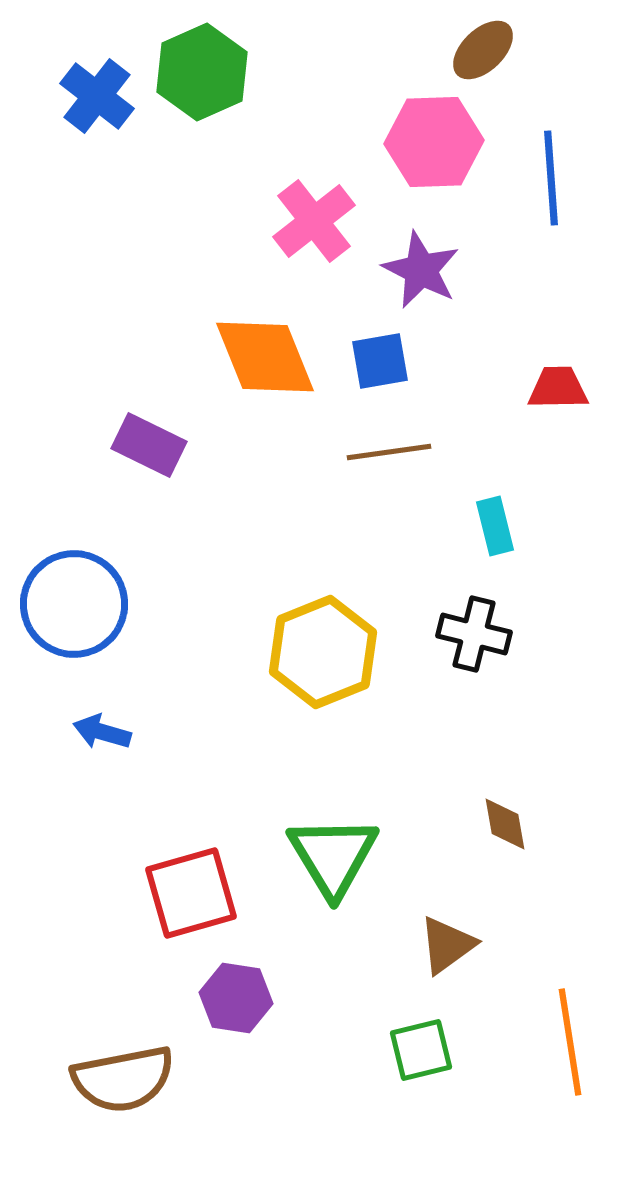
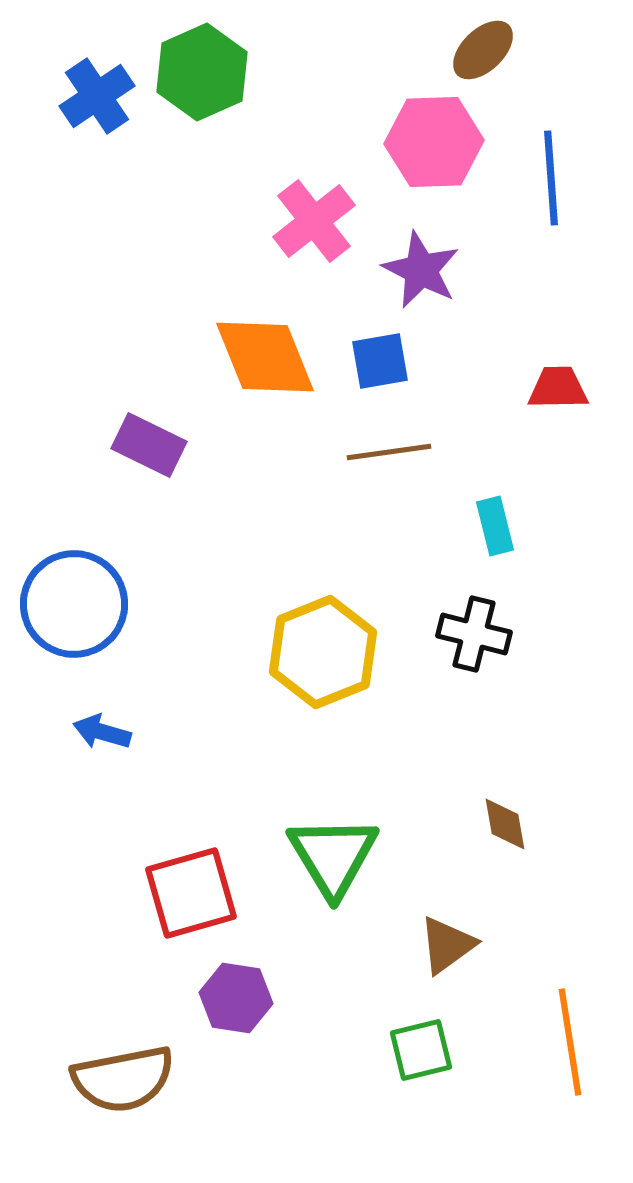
blue cross: rotated 18 degrees clockwise
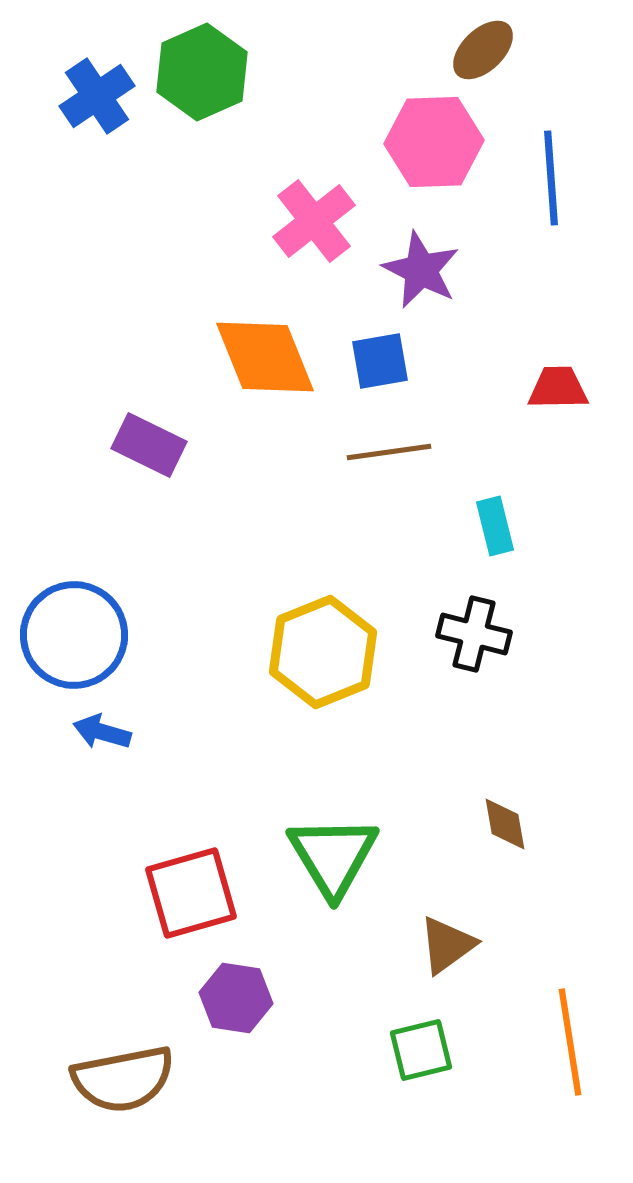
blue circle: moved 31 px down
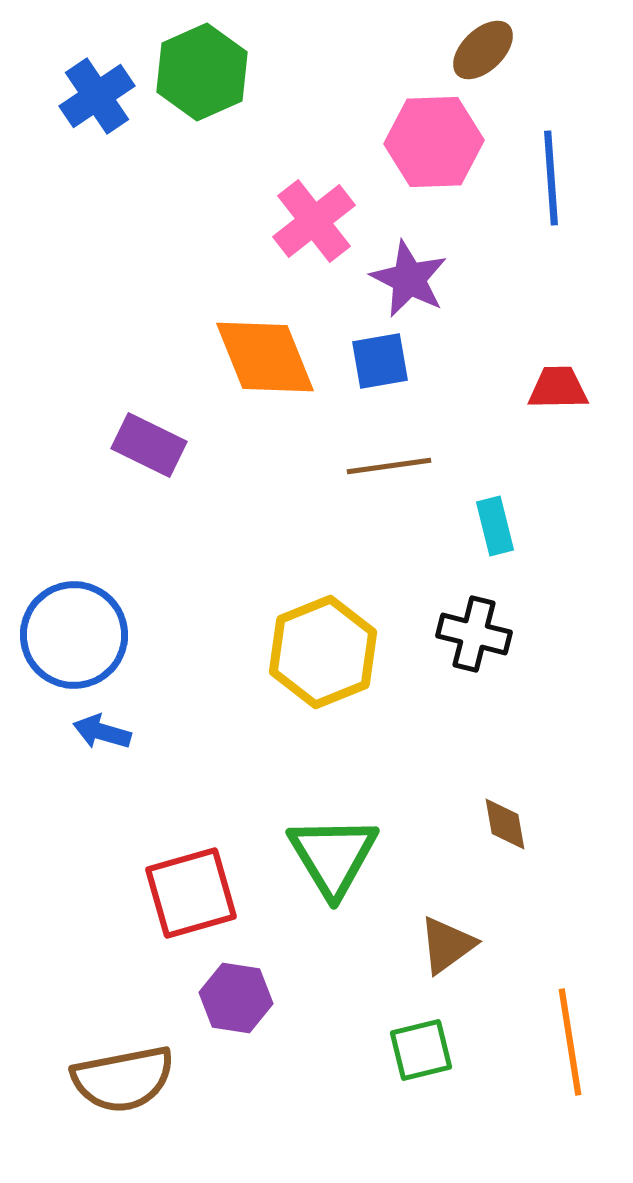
purple star: moved 12 px left, 9 px down
brown line: moved 14 px down
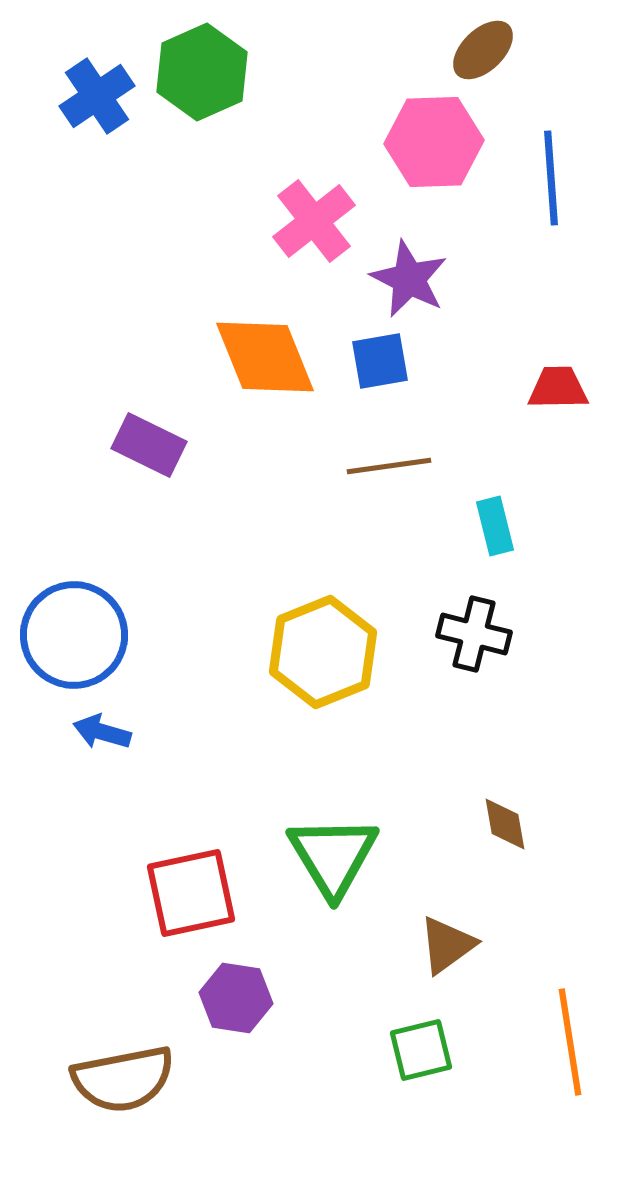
red square: rotated 4 degrees clockwise
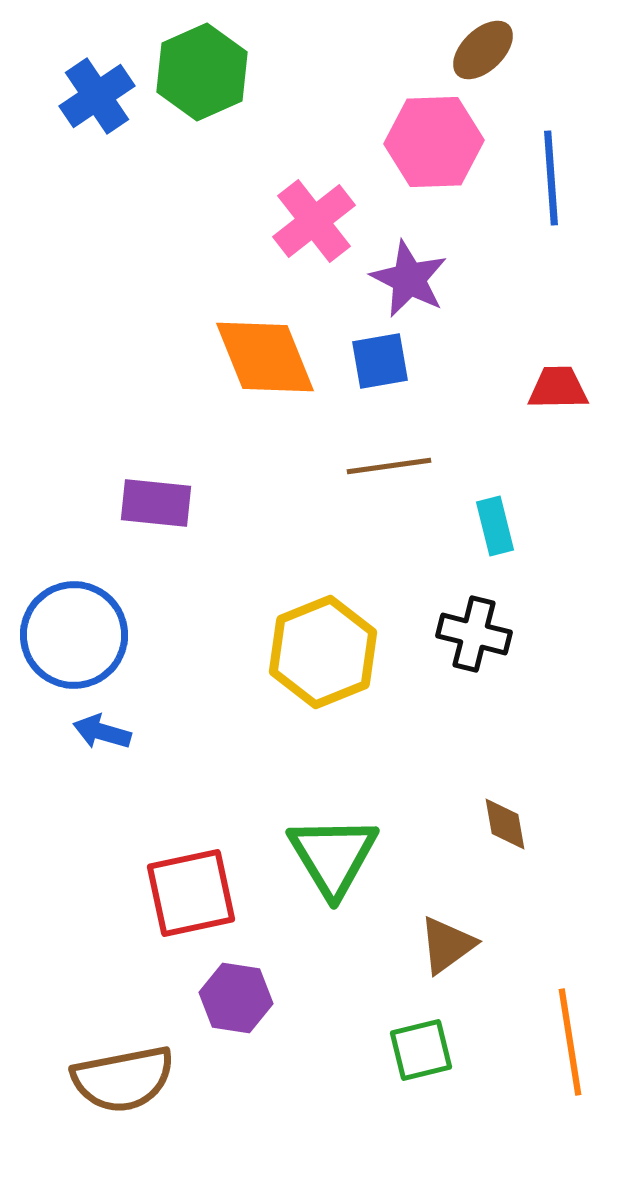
purple rectangle: moved 7 px right, 58 px down; rotated 20 degrees counterclockwise
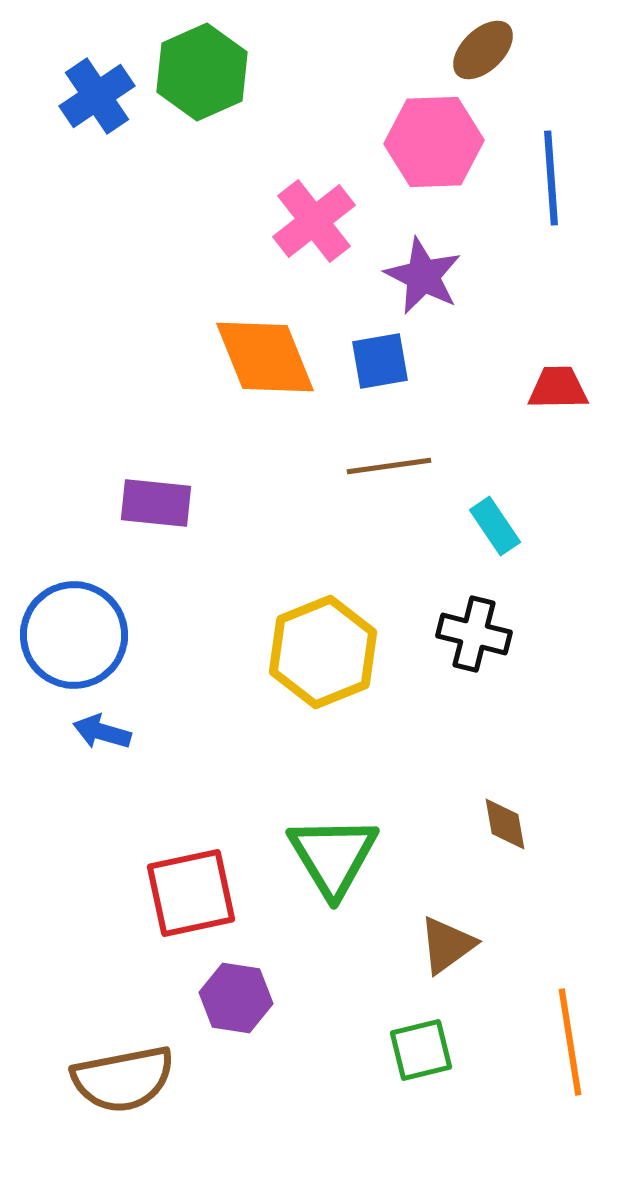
purple star: moved 14 px right, 3 px up
cyan rectangle: rotated 20 degrees counterclockwise
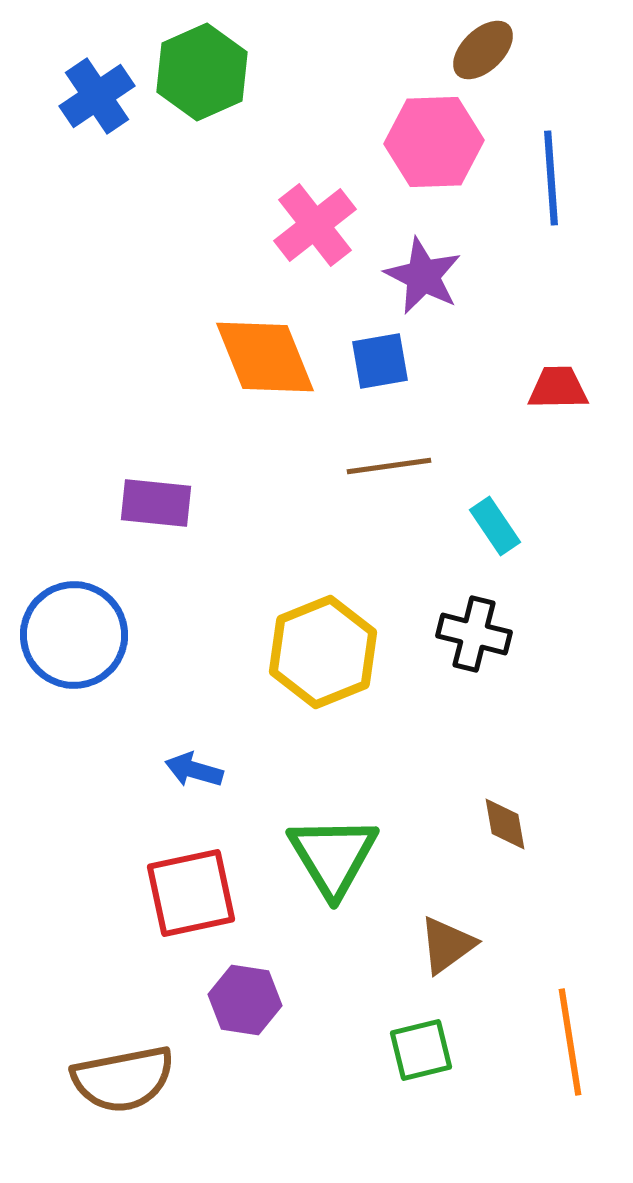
pink cross: moved 1 px right, 4 px down
blue arrow: moved 92 px right, 38 px down
purple hexagon: moved 9 px right, 2 px down
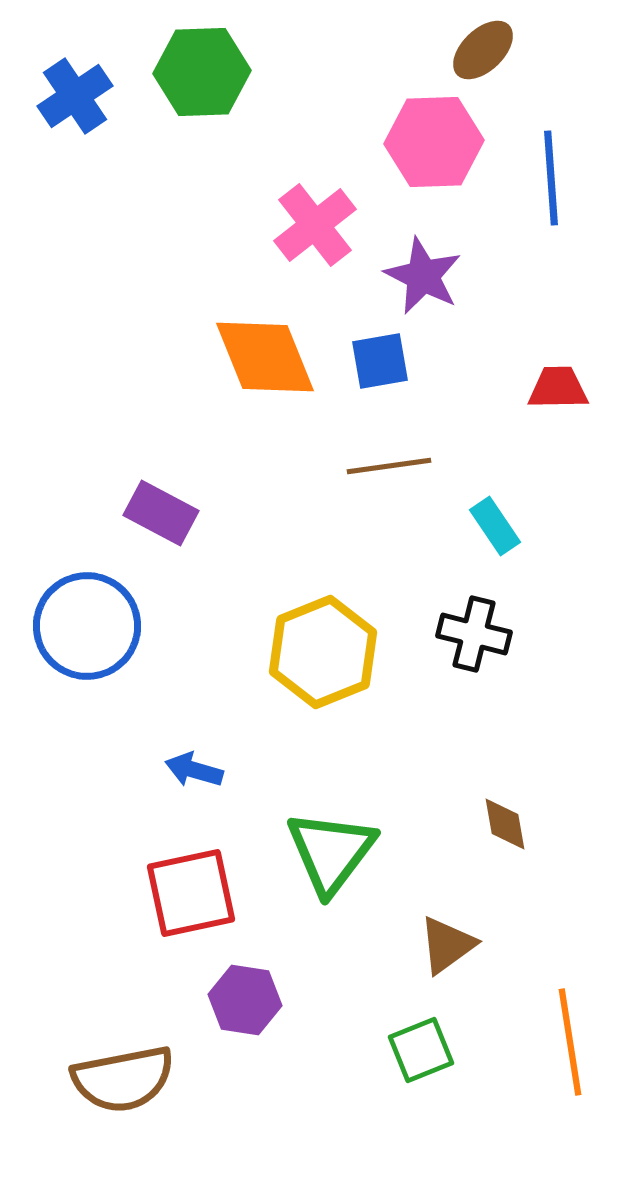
green hexagon: rotated 22 degrees clockwise
blue cross: moved 22 px left
purple rectangle: moved 5 px right, 10 px down; rotated 22 degrees clockwise
blue circle: moved 13 px right, 9 px up
green triangle: moved 2 px left, 4 px up; rotated 8 degrees clockwise
green square: rotated 8 degrees counterclockwise
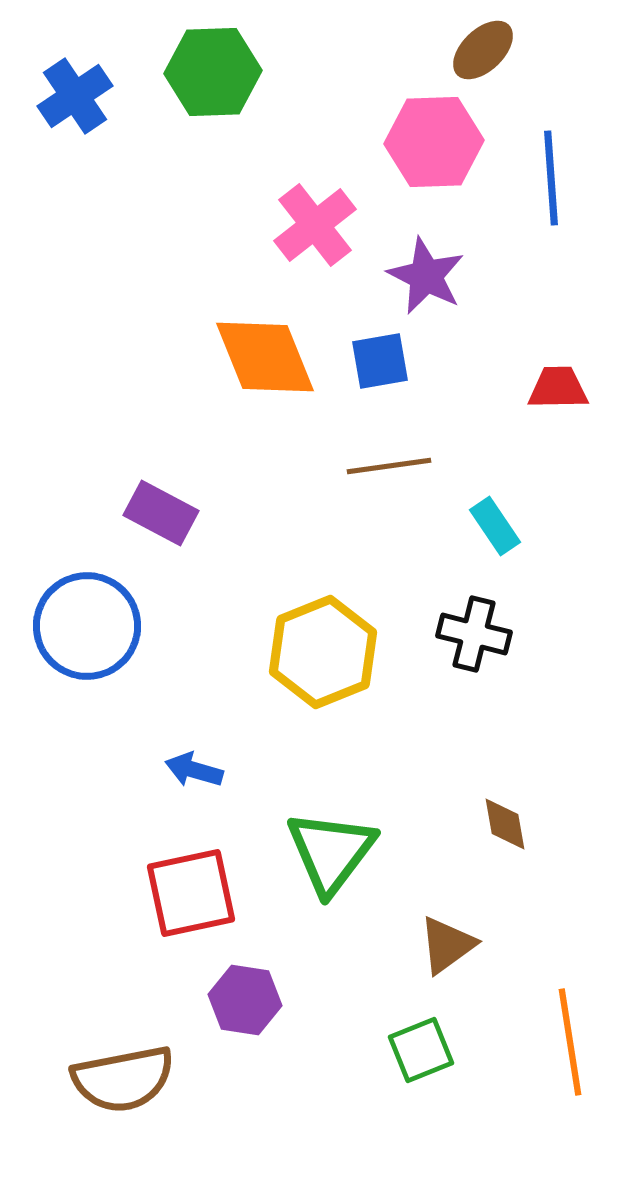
green hexagon: moved 11 px right
purple star: moved 3 px right
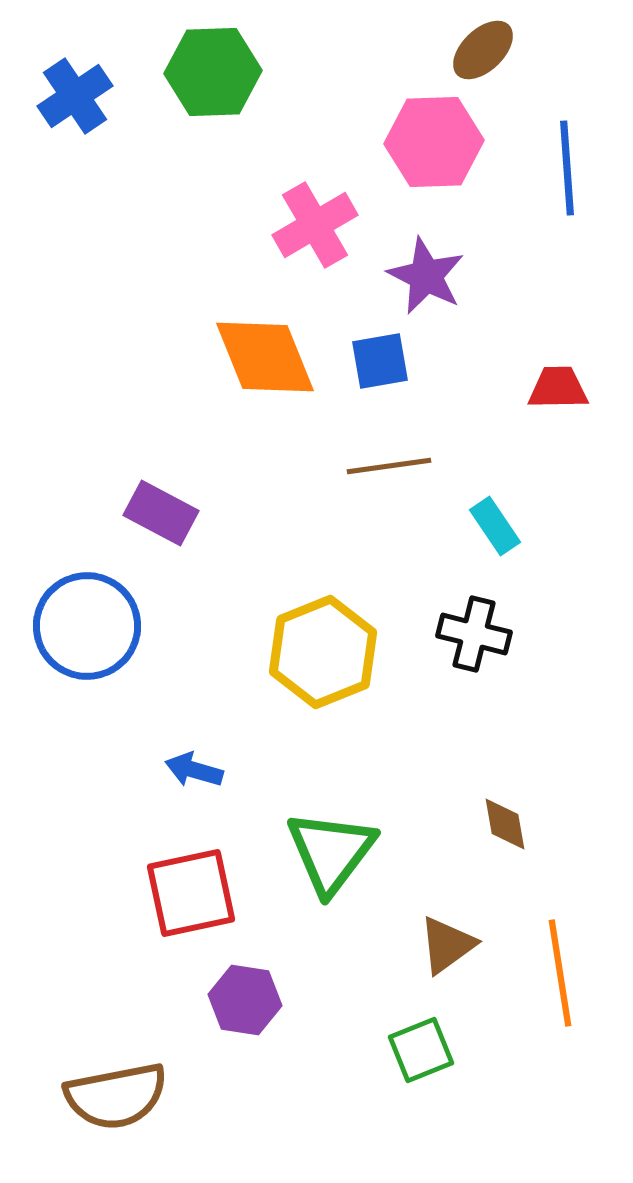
blue line: moved 16 px right, 10 px up
pink cross: rotated 8 degrees clockwise
orange line: moved 10 px left, 69 px up
brown semicircle: moved 7 px left, 17 px down
